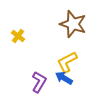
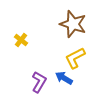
yellow cross: moved 3 px right, 4 px down
yellow L-shape: moved 8 px right, 4 px up
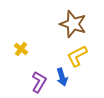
yellow cross: moved 9 px down
yellow L-shape: moved 2 px right, 2 px up
blue arrow: moved 2 px left, 1 px up; rotated 138 degrees counterclockwise
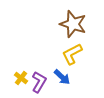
yellow cross: moved 29 px down
yellow L-shape: moved 5 px left, 2 px up
blue arrow: rotated 30 degrees counterclockwise
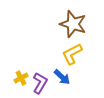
yellow cross: rotated 24 degrees clockwise
purple L-shape: moved 1 px right, 1 px down
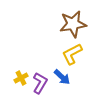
brown star: rotated 28 degrees counterclockwise
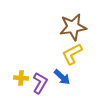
brown star: moved 3 px down
yellow cross: rotated 32 degrees clockwise
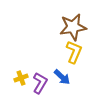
yellow L-shape: moved 2 px right, 2 px up; rotated 140 degrees clockwise
yellow cross: rotated 24 degrees counterclockwise
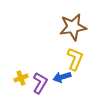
yellow L-shape: moved 1 px right, 7 px down
blue arrow: rotated 120 degrees clockwise
